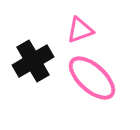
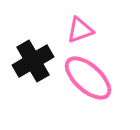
pink ellipse: moved 4 px left
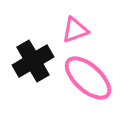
pink triangle: moved 5 px left
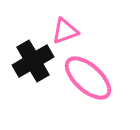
pink triangle: moved 10 px left, 1 px down
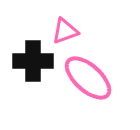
black cross: rotated 30 degrees clockwise
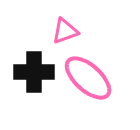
black cross: moved 1 px right, 11 px down
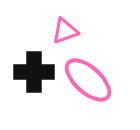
pink ellipse: moved 2 px down
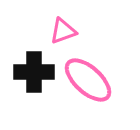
pink triangle: moved 2 px left
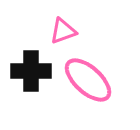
black cross: moved 3 px left, 1 px up
